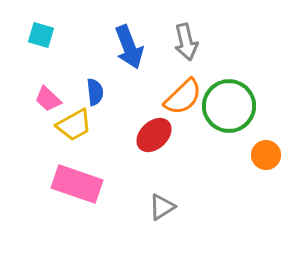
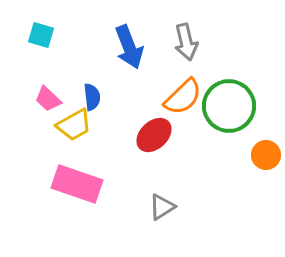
blue semicircle: moved 3 px left, 5 px down
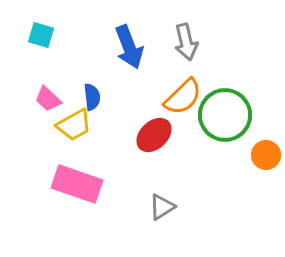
green circle: moved 4 px left, 9 px down
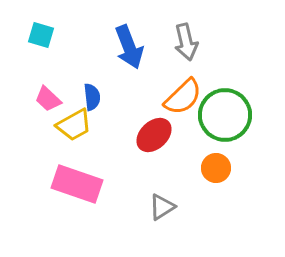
orange circle: moved 50 px left, 13 px down
